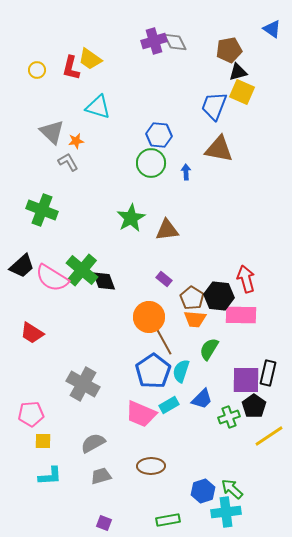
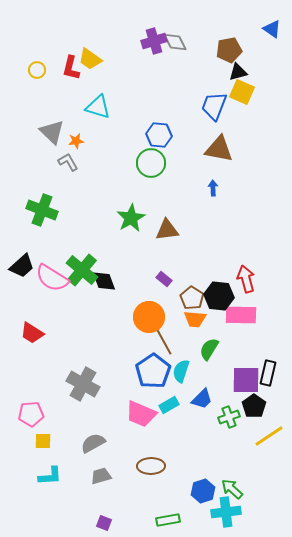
blue arrow at (186, 172): moved 27 px right, 16 px down
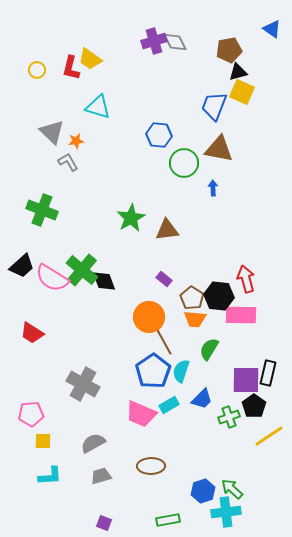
green circle at (151, 163): moved 33 px right
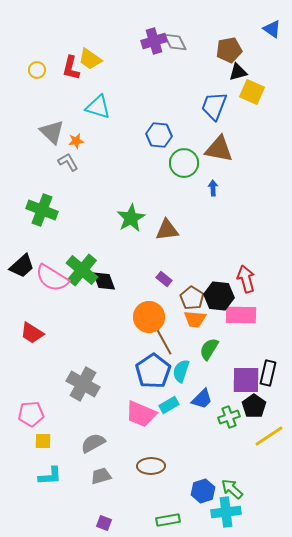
yellow square at (242, 92): moved 10 px right
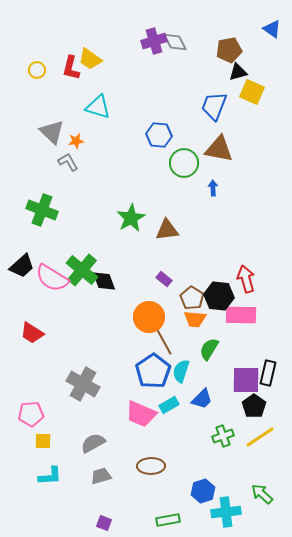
green cross at (229, 417): moved 6 px left, 19 px down
yellow line at (269, 436): moved 9 px left, 1 px down
green arrow at (232, 489): moved 30 px right, 5 px down
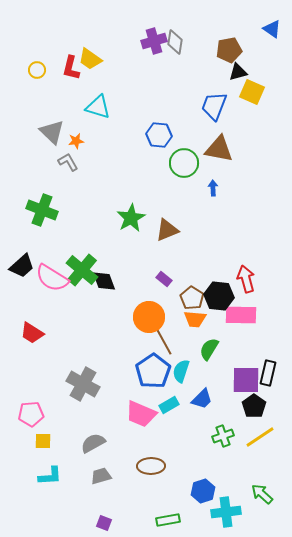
gray diamond at (175, 42): rotated 35 degrees clockwise
brown triangle at (167, 230): rotated 15 degrees counterclockwise
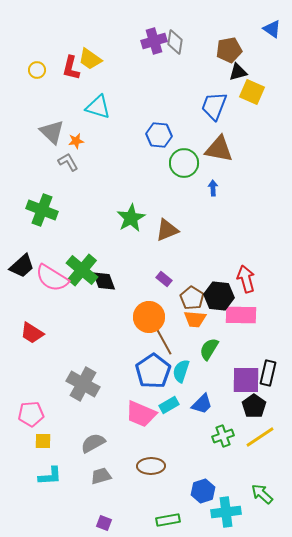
blue trapezoid at (202, 399): moved 5 px down
